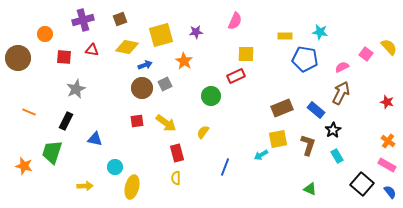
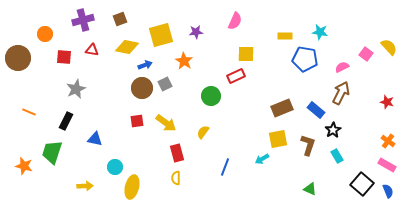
cyan arrow at (261, 155): moved 1 px right, 4 px down
blue semicircle at (390, 192): moved 2 px left, 1 px up; rotated 16 degrees clockwise
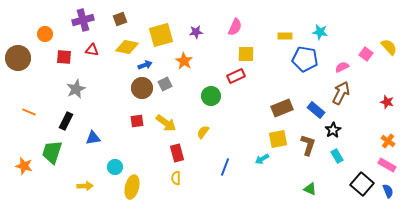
pink semicircle at (235, 21): moved 6 px down
blue triangle at (95, 139): moved 2 px left, 1 px up; rotated 21 degrees counterclockwise
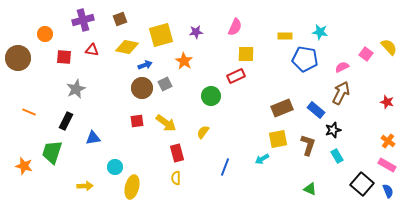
black star at (333, 130): rotated 14 degrees clockwise
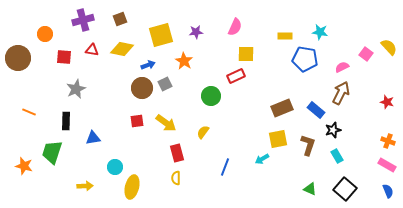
yellow diamond at (127, 47): moved 5 px left, 2 px down
blue arrow at (145, 65): moved 3 px right
black rectangle at (66, 121): rotated 24 degrees counterclockwise
orange cross at (388, 141): rotated 16 degrees counterclockwise
black square at (362, 184): moved 17 px left, 5 px down
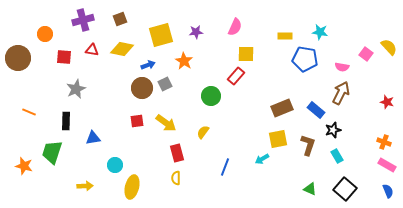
pink semicircle at (342, 67): rotated 144 degrees counterclockwise
red rectangle at (236, 76): rotated 24 degrees counterclockwise
orange cross at (388, 141): moved 4 px left, 1 px down
cyan circle at (115, 167): moved 2 px up
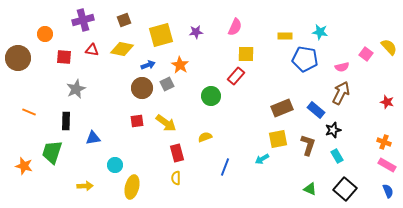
brown square at (120, 19): moved 4 px right, 1 px down
orange star at (184, 61): moved 4 px left, 4 px down
pink semicircle at (342, 67): rotated 24 degrees counterclockwise
gray square at (165, 84): moved 2 px right
yellow semicircle at (203, 132): moved 2 px right, 5 px down; rotated 32 degrees clockwise
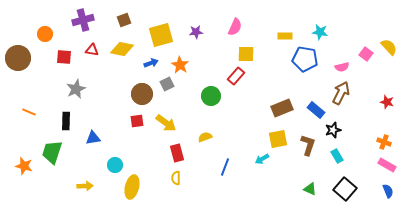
blue arrow at (148, 65): moved 3 px right, 2 px up
brown circle at (142, 88): moved 6 px down
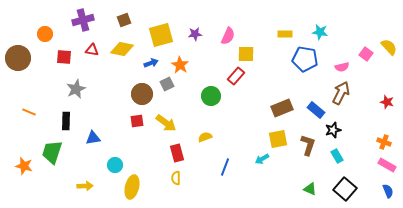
pink semicircle at (235, 27): moved 7 px left, 9 px down
purple star at (196, 32): moved 1 px left, 2 px down
yellow rectangle at (285, 36): moved 2 px up
